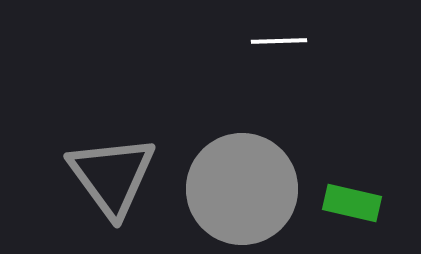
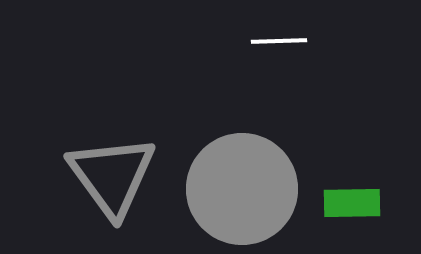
green rectangle: rotated 14 degrees counterclockwise
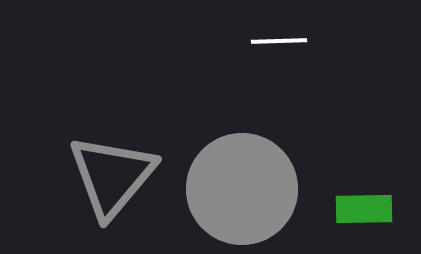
gray triangle: rotated 16 degrees clockwise
green rectangle: moved 12 px right, 6 px down
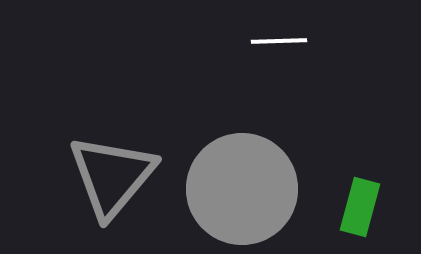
green rectangle: moved 4 px left, 2 px up; rotated 74 degrees counterclockwise
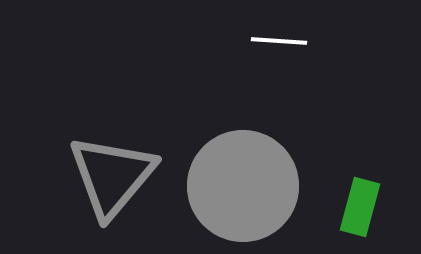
white line: rotated 6 degrees clockwise
gray circle: moved 1 px right, 3 px up
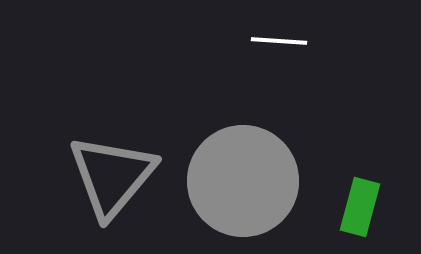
gray circle: moved 5 px up
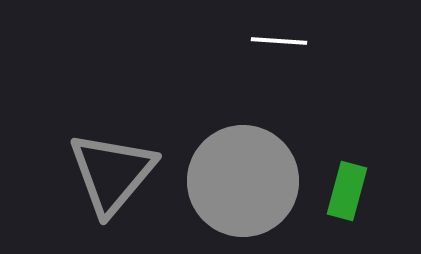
gray triangle: moved 3 px up
green rectangle: moved 13 px left, 16 px up
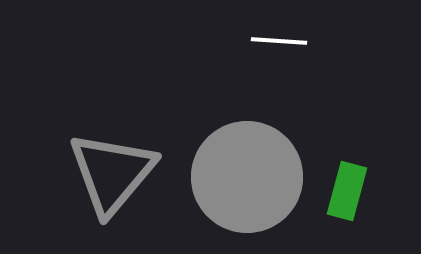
gray circle: moved 4 px right, 4 px up
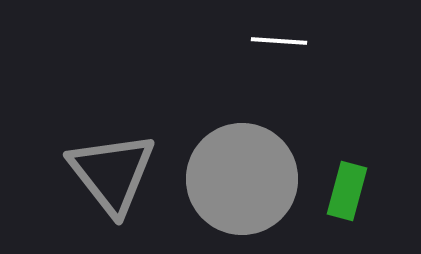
gray triangle: rotated 18 degrees counterclockwise
gray circle: moved 5 px left, 2 px down
